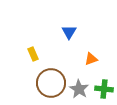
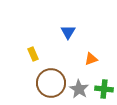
blue triangle: moved 1 px left
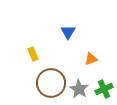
green cross: rotated 30 degrees counterclockwise
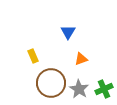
yellow rectangle: moved 2 px down
orange triangle: moved 10 px left
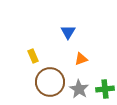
brown circle: moved 1 px left, 1 px up
green cross: moved 1 px right; rotated 18 degrees clockwise
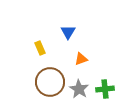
yellow rectangle: moved 7 px right, 8 px up
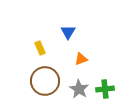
brown circle: moved 5 px left, 1 px up
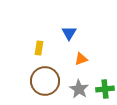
blue triangle: moved 1 px right, 1 px down
yellow rectangle: moved 1 px left; rotated 32 degrees clockwise
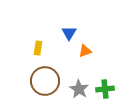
yellow rectangle: moved 1 px left
orange triangle: moved 4 px right, 8 px up
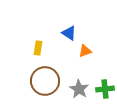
blue triangle: rotated 28 degrees counterclockwise
